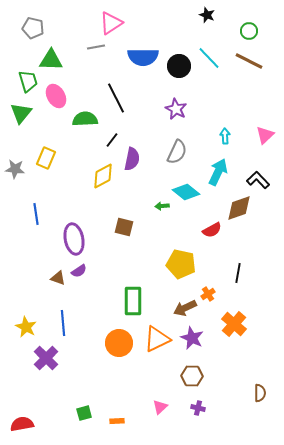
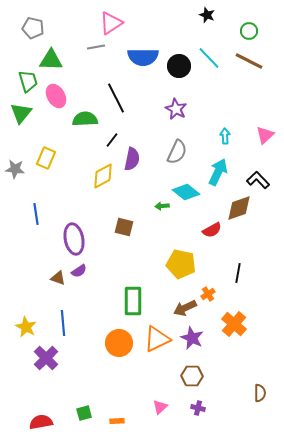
red semicircle at (22, 424): moved 19 px right, 2 px up
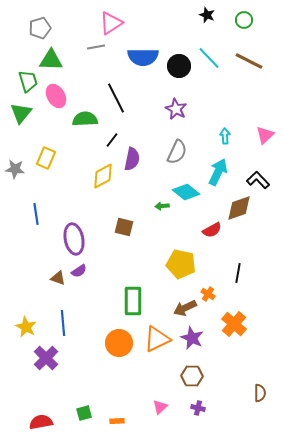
gray pentagon at (33, 28): moved 7 px right; rotated 30 degrees counterclockwise
green circle at (249, 31): moved 5 px left, 11 px up
orange cross at (208, 294): rotated 24 degrees counterclockwise
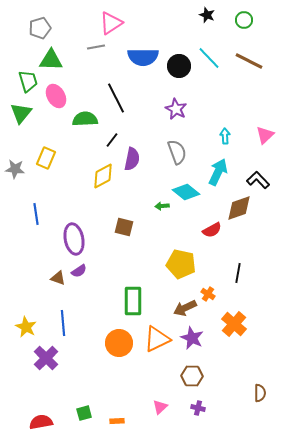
gray semicircle at (177, 152): rotated 45 degrees counterclockwise
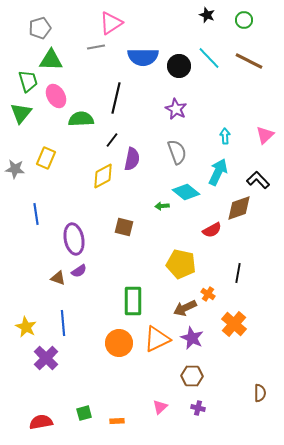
black line at (116, 98): rotated 40 degrees clockwise
green semicircle at (85, 119): moved 4 px left
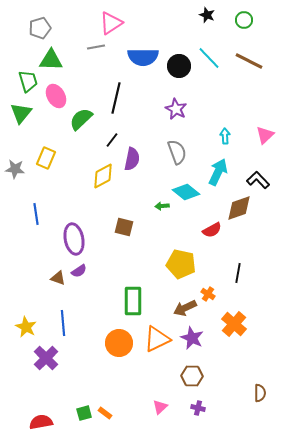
green semicircle at (81, 119): rotated 40 degrees counterclockwise
orange rectangle at (117, 421): moved 12 px left, 8 px up; rotated 40 degrees clockwise
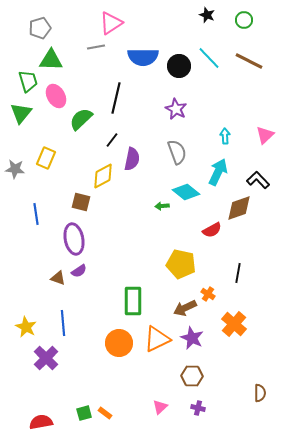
brown square at (124, 227): moved 43 px left, 25 px up
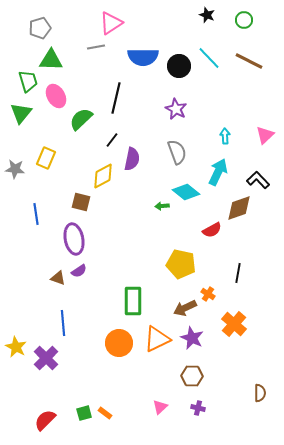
yellow star at (26, 327): moved 10 px left, 20 px down
red semicircle at (41, 422): moved 4 px right, 2 px up; rotated 35 degrees counterclockwise
